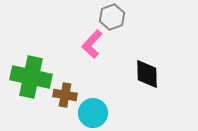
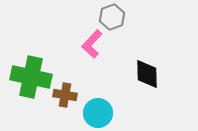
cyan circle: moved 5 px right
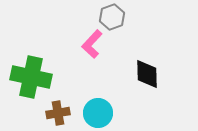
brown cross: moved 7 px left, 18 px down; rotated 20 degrees counterclockwise
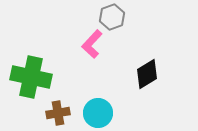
black diamond: rotated 60 degrees clockwise
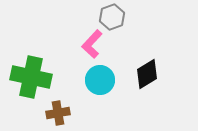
cyan circle: moved 2 px right, 33 px up
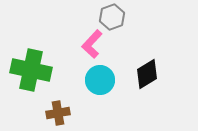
green cross: moved 7 px up
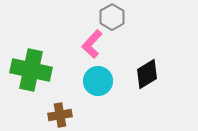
gray hexagon: rotated 10 degrees counterclockwise
cyan circle: moved 2 px left, 1 px down
brown cross: moved 2 px right, 2 px down
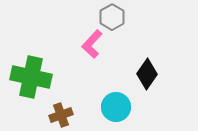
green cross: moved 7 px down
black diamond: rotated 24 degrees counterclockwise
cyan circle: moved 18 px right, 26 px down
brown cross: moved 1 px right; rotated 10 degrees counterclockwise
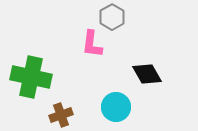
pink L-shape: rotated 36 degrees counterclockwise
black diamond: rotated 64 degrees counterclockwise
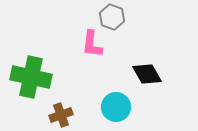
gray hexagon: rotated 10 degrees counterclockwise
